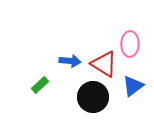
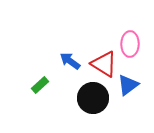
blue arrow: rotated 150 degrees counterclockwise
blue triangle: moved 5 px left, 1 px up
black circle: moved 1 px down
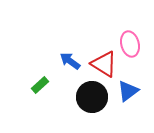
pink ellipse: rotated 15 degrees counterclockwise
blue triangle: moved 6 px down
black circle: moved 1 px left, 1 px up
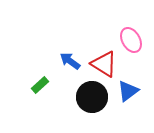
pink ellipse: moved 1 px right, 4 px up; rotated 15 degrees counterclockwise
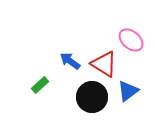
pink ellipse: rotated 20 degrees counterclockwise
